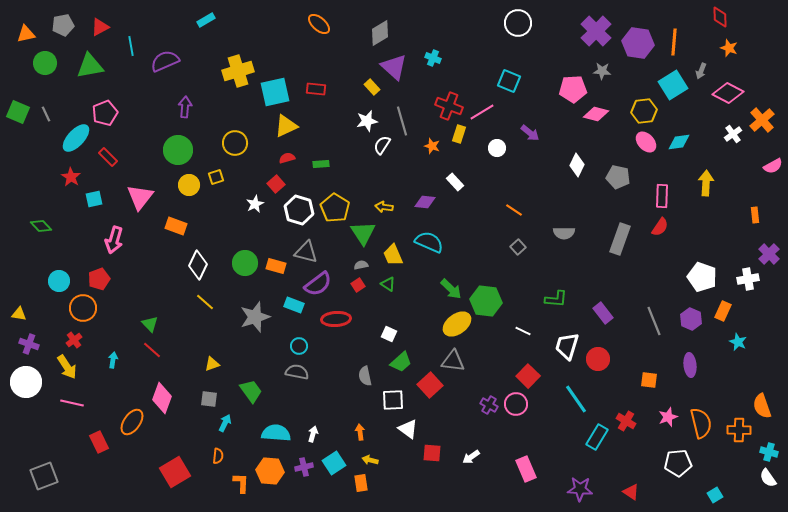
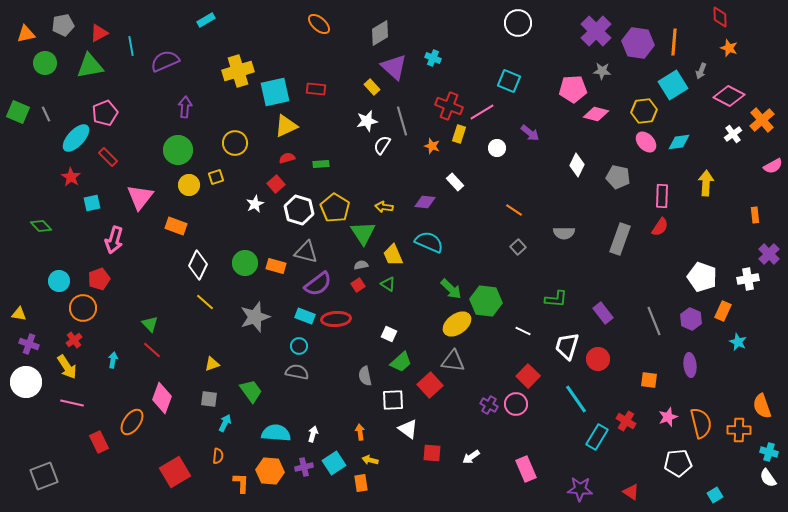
red triangle at (100, 27): moved 1 px left, 6 px down
pink diamond at (728, 93): moved 1 px right, 3 px down
cyan square at (94, 199): moved 2 px left, 4 px down
cyan rectangle at (294, 305): moved 11 px right, 11 px down
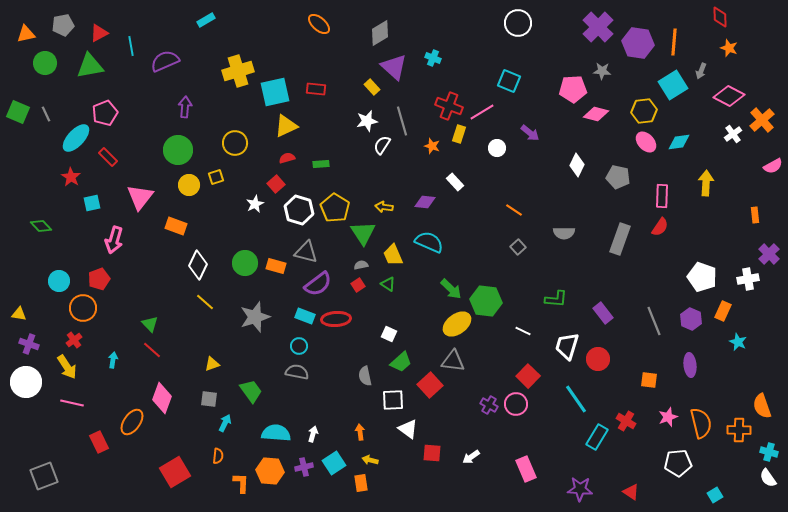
purple cross at (596, 31): moved 2 px right, 4 px up
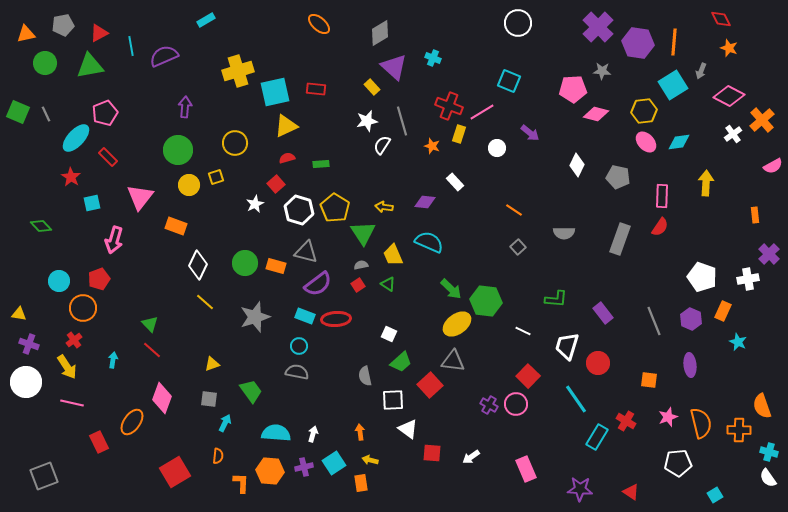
red diamond at (720, 17): moved 1 px right, 2 px down; rotated 25 degrees counterclockwise
purple semicircle at (165, 61): moved 1 px left, 5 px up
red circle at (598, 359): moved 4 px down
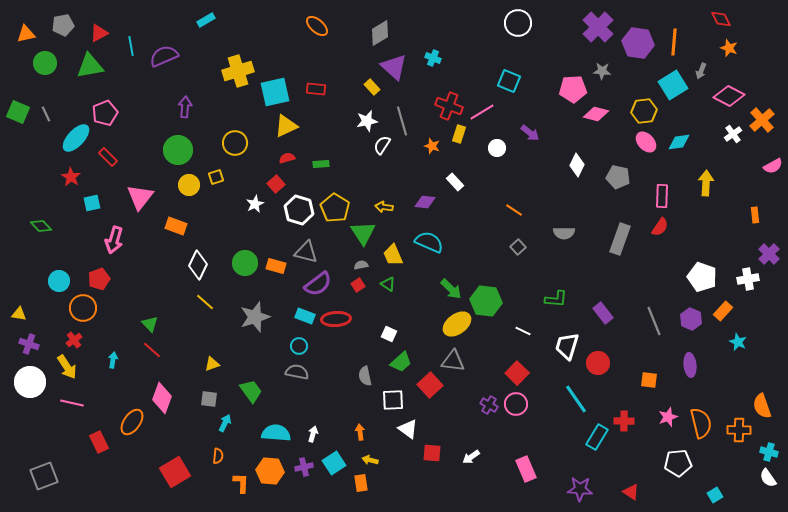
orange ellipse at (319, 24): moved 2 px left, 2 px down
orange rectangle at (723, 311): rotated 18 degrees clockwise
red square at (528, 376): moved 11 px left, 3 px up
white circle at (26, 382): moved 4 px right
red cross at (626, 421): moved 2 px left; rotated 30 degrees counterclockwise
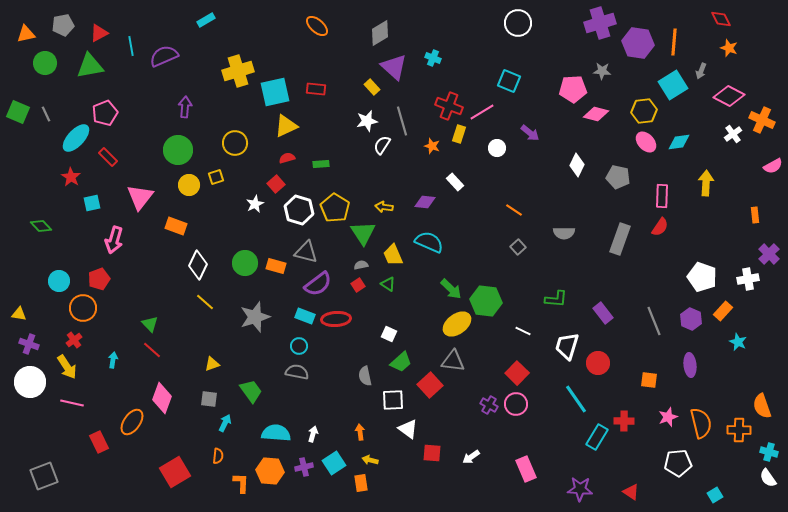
purple cross at (598, 27): moved 2 px right, 4 px up; rotated 28 degrees clockwise
orange cross at (762, 120): rotated 25 degrees counterclockwise
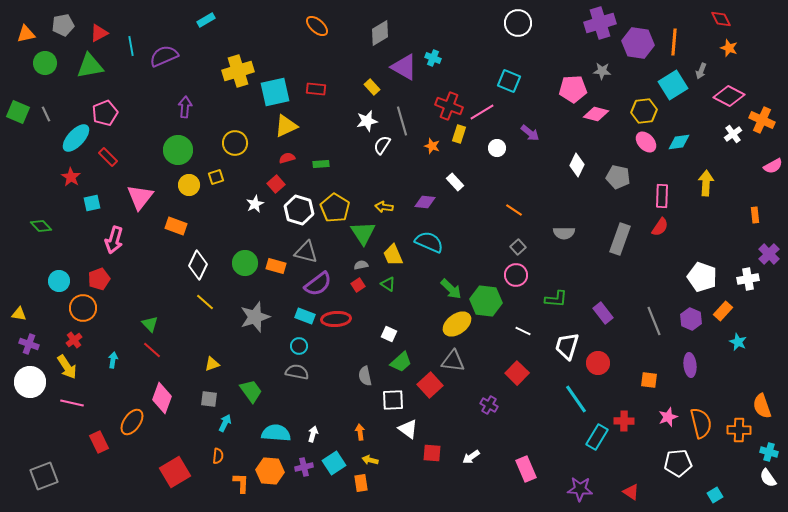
purple triangle at (394, 67): moved 10 px right; rotated 12 degrees counterclockwise
pink circle at (516, 404): moved 129 px up
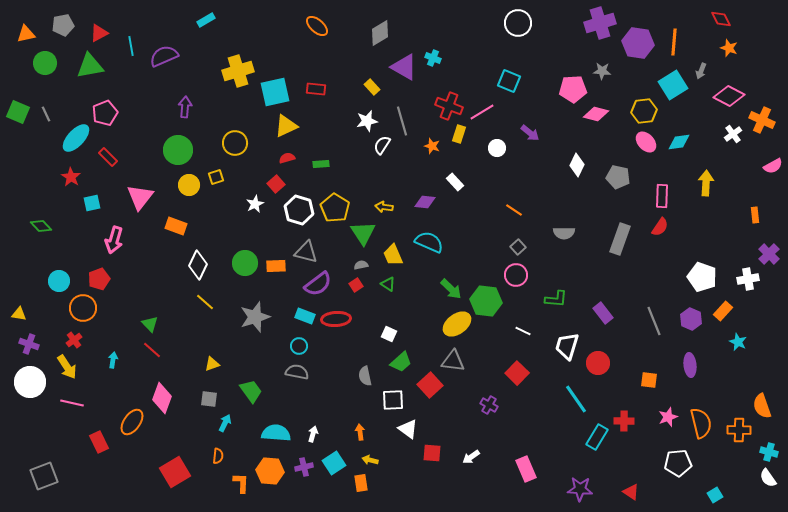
orange rectangle at (276, 266): rotated 18 degrees counterclockwise
red square at (358, 285): moved 2 px left
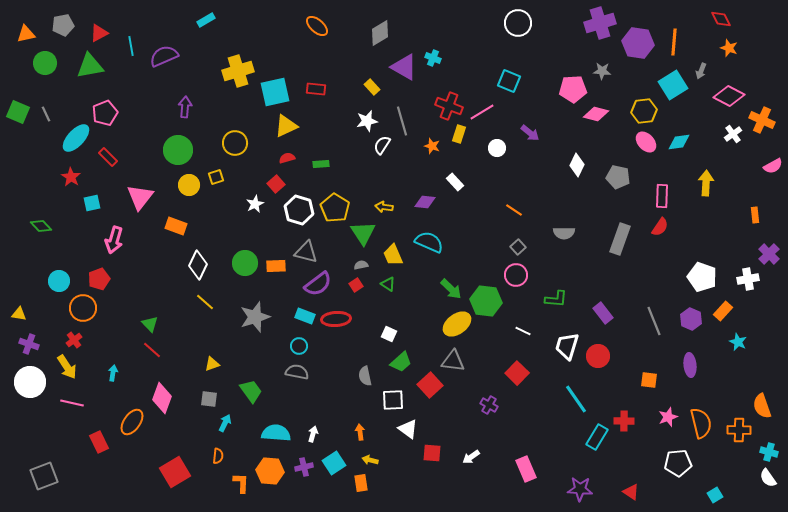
cyan arrow at (113, 360): moved 13 px down
red circle at (598, 363): moved 7 px up
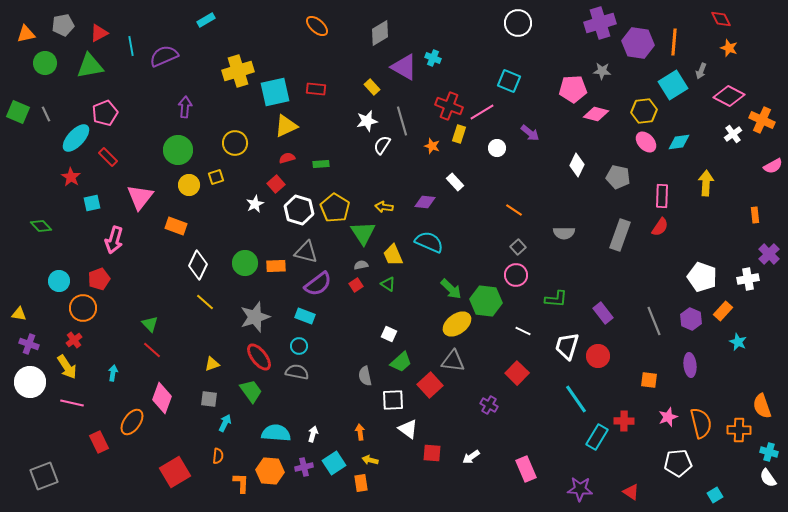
gray rectangle at (620, 239): moved 4 px up
red ellipse at (336, 319): moved 77 px left, 38 px down; rotated 56 degrees clockwise
